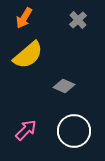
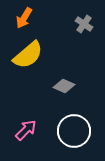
gray cross: moved 6 px right, 4 px down; rotated 12 degrees counterclockwise
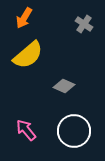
pink arrow: rotated 85 degrees counterclockwise
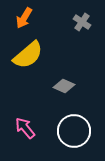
gray cross: moved 2 px left, 2 px up
pink arrow: moved 1 px left, 2 px up
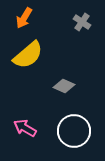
pink arrow: rotated 20 degrees counterclockwise
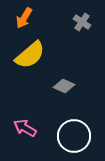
yellow semicircle: moved 2 px right
white circle: moved 5 px down
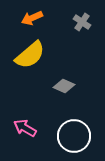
orange arrow: moved 8 px right; rotated 35 degrees clockwise
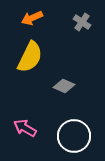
yellow semicircle: moved 2 px down; rotated 24 degrees counterclockwise
